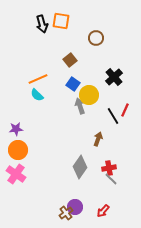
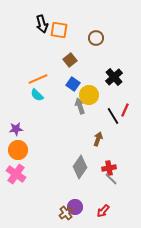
orange square: moved 2 px left, 9 px down
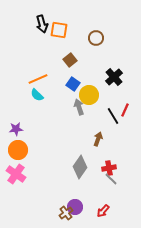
gray arrow: moved 1 px left, 1 px down
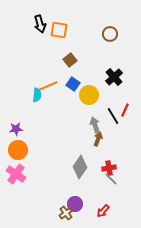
black arrow: moved 2 px left
brown circle: moved 14 px right, 4 px up
orange line: moved 10 px right, 7 px down
cyan semicircle: rotated 128 degrees counterclockwise
gray arrow: moved 16 px right, 18 px down
purple circle: moved 3 px up
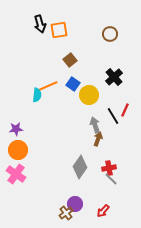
orange square: rotated 18 degrees counterclockwise
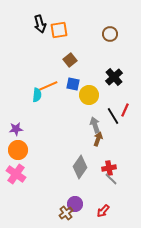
blue square: rotated 24 degrees counterclockwise
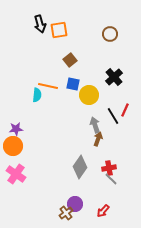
orange line: rotated 36 degrees clockwise
orange circle: moved 5 px left, 4 px up
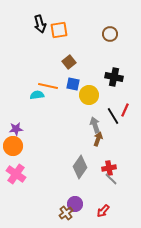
brown square: moved 1 px left, 2 px down
black cross: rotated 36 degrees counterclockwise
cyan semicircle: rotated 104 degrees counterclockwise
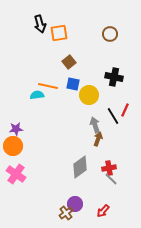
orange square: moved 3 px down
gray diamond: rotated 20 degrees clockwise
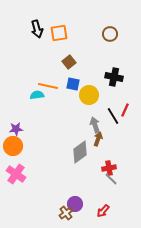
black arrow: moved 3 px left, 5 px down
gray diamond: moved 15 px up
